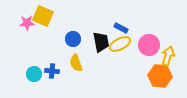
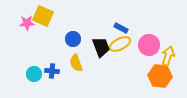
black trapezoid: moved 5 px down; rotated 10 degrees counterclockwise
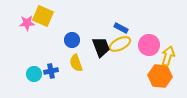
blue circle: moved 1 px left, 1 px down
blue cross: moved 1 px left; rotated 16 degrees counterclockwise
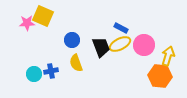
pink circle: moved 5 px left
